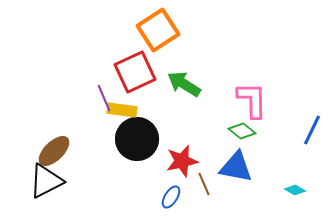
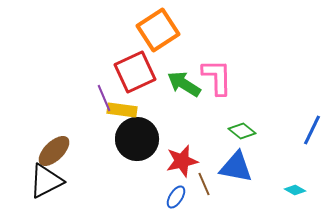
pink L-shape: moved 35 px left, 23 px up
blue ellipse: moved 5 px right
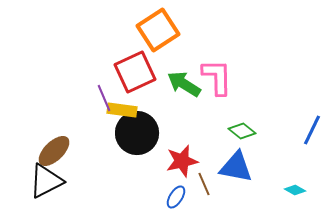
black circle: moved 6 px up
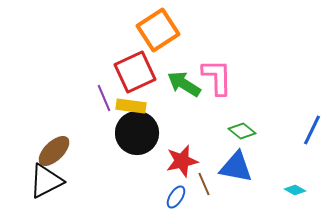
yellow rectangle: moved 9 px right, 4 px up
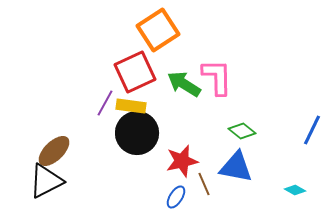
purple line: moved 1 px right, 5 px down; rotated 52 degrees clockwise
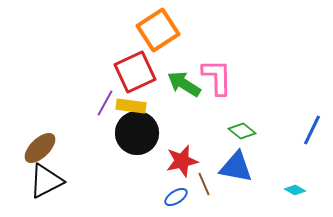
brown ellipse: moved 14 px left, 3 px up
blue ellipse: rotated 25 degrees clockwise
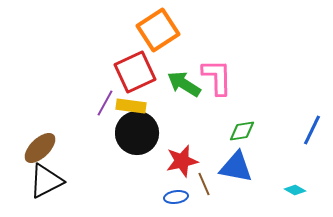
green diamond: rotated 48 degrees counterclockwise
blue ellipse: rotated 25 degrees clockwise
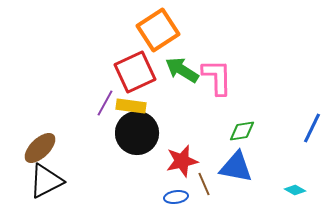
green arrow: moved 2 px left, 14 px up
blue line: moved 2 px up
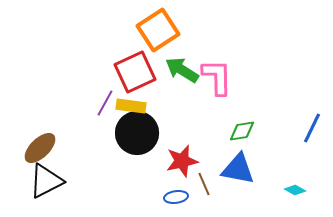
blue triangle: moved 2 px right, 2 px down
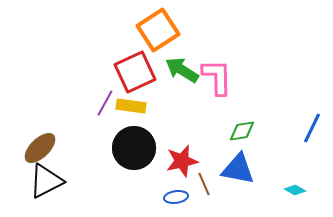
black circle: moved 3 px left, 15 px down
